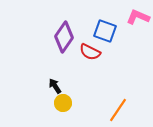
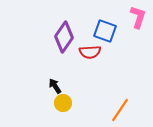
pink L-shape: rotated 85 degrees clockwise
red semicircle: rotated 30 degrees counterclockwise
orange line: moved 2 px right
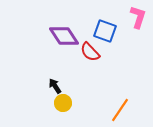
purple diamond: moved 1 px up; rotated 68 degrees counterclockwise
red semicircle: rotated 50 degrees clockwise
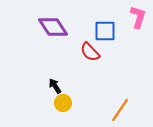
blue square: rotated 20 degrees counterclockwise
purple diamond: moved 11 px left, 9 px up
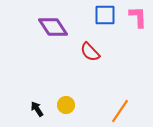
pink L-shape: rotated 20 degrees counterclockwise
blue square: moved 16 px up
black arrow: moved 18 px left, 23 px down
yellow circle: moved 3 px right, 2 px down
orange line: moved 1 px down
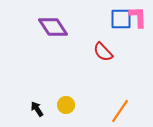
blue square: moved 16 px right, 4 px down
red semicircle: moved 13 px right
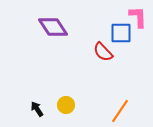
blue square: moved 14 px down
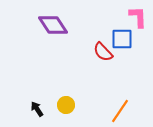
purple diamond: moved 2 px up
blue square: moved 1 px right, 6 px down
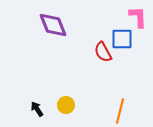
purple diamond: rotated 12 degrees clockwise
red semicircle: rotated 15 degrees clockwise
orange line: rotated 20 degrees counterclockwise
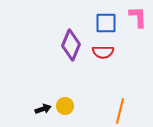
purple diamond: moved 18 px right, 20 px down; rotated 44 degrees clockwise
blue square: moved 16 px left, 16 px up
red semicircle: rotated 60 degrees counterclockwise
yellow circle: moved 1 px left, 1 px down
black arrow: moved 6 px right; rotated 105 degrees clockwise
